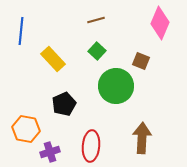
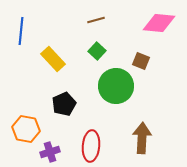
pink diamond: moved 1 px left; rotated 72 degrees clockwise
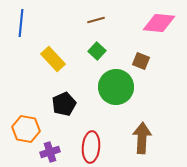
blue line: moved 8 px up
green circle: moved 1 px down
red ellipse: moved 1 px down
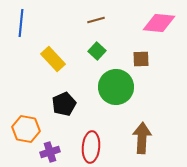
brown square: moved 2 px up; rotated 24 degrees counterclockwise
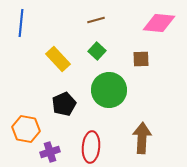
yellow rectangle: moved 5 px right
green circle: moved 7 px left, 3 px down
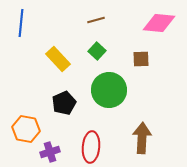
black pentagon: moved 1 px up
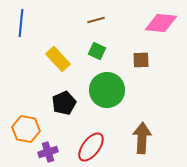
pink diamond: moved 2 px right
green square: rotated 18 degrees counterclockwise
brown square: moved 1 px down
green circle: moved 2 px left
red ellipse: rotated 32 degrees clockwise
purple cross: moved 2 px left
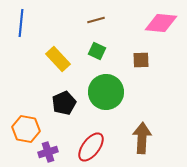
green circle: moved 1 px left, 2 px down
